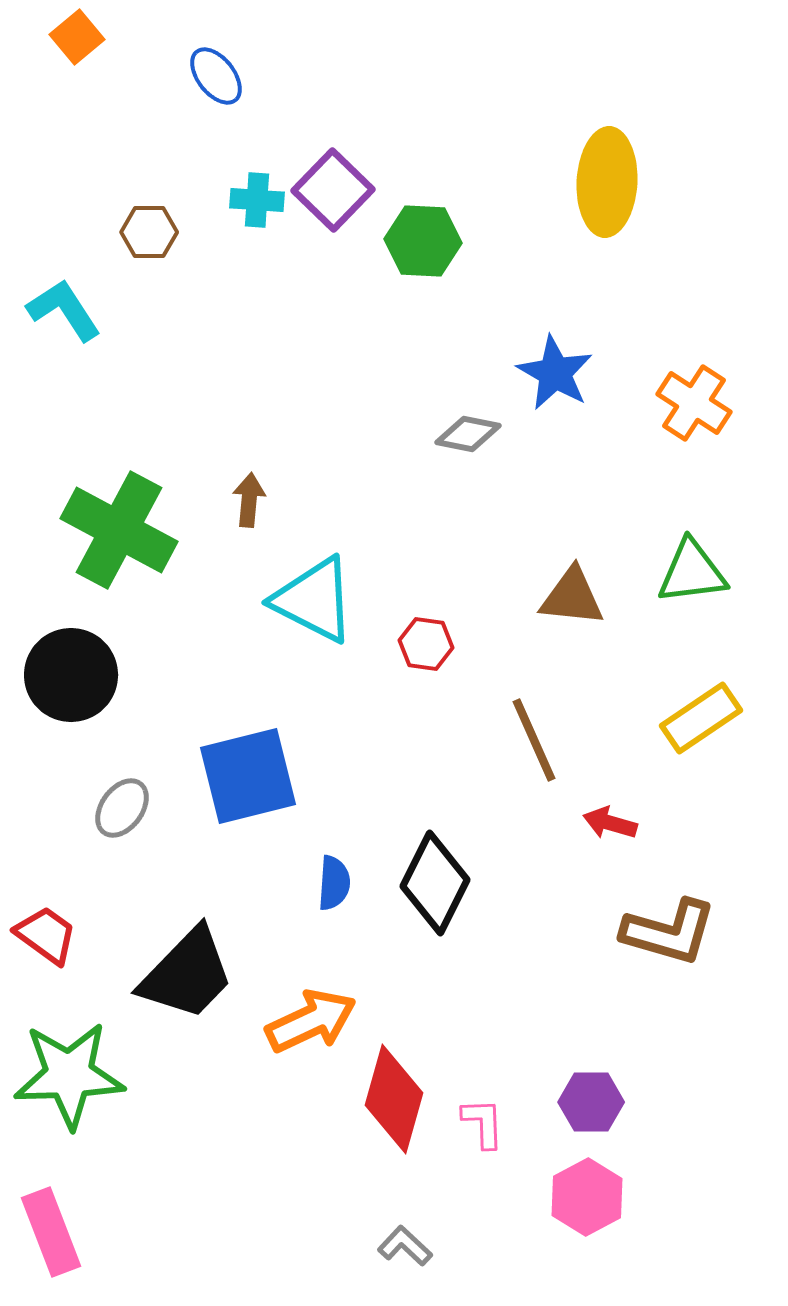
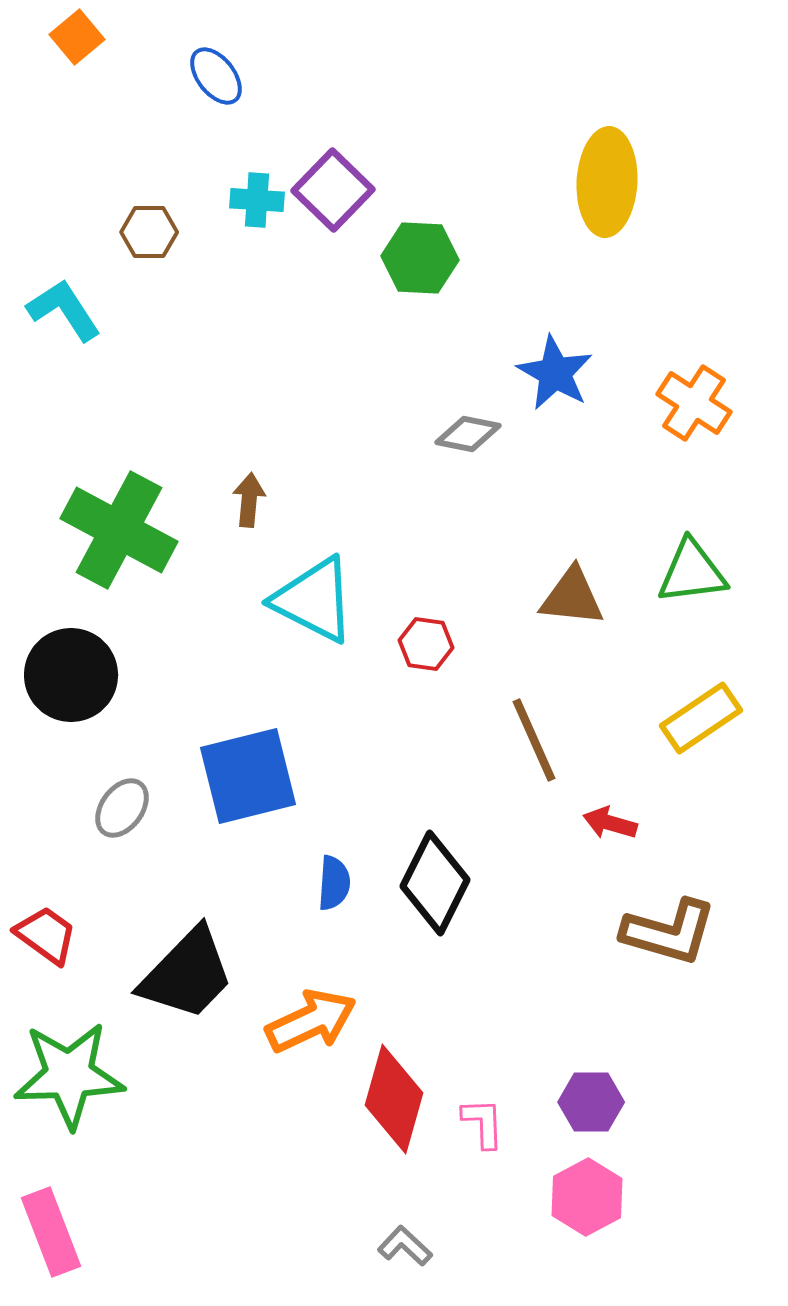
green hexagon: moved 3 px left, 17 px down
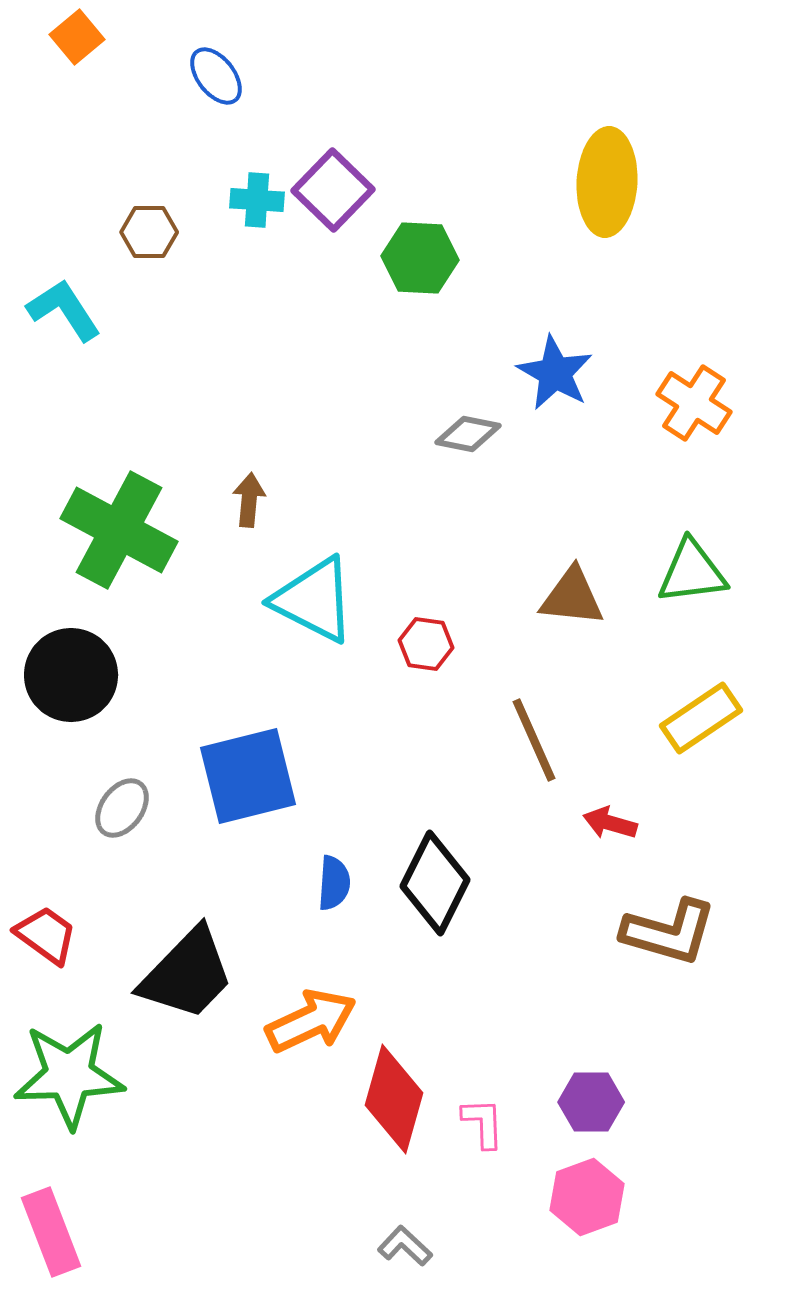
pink hexagon: rotated 8 degrees clockwise
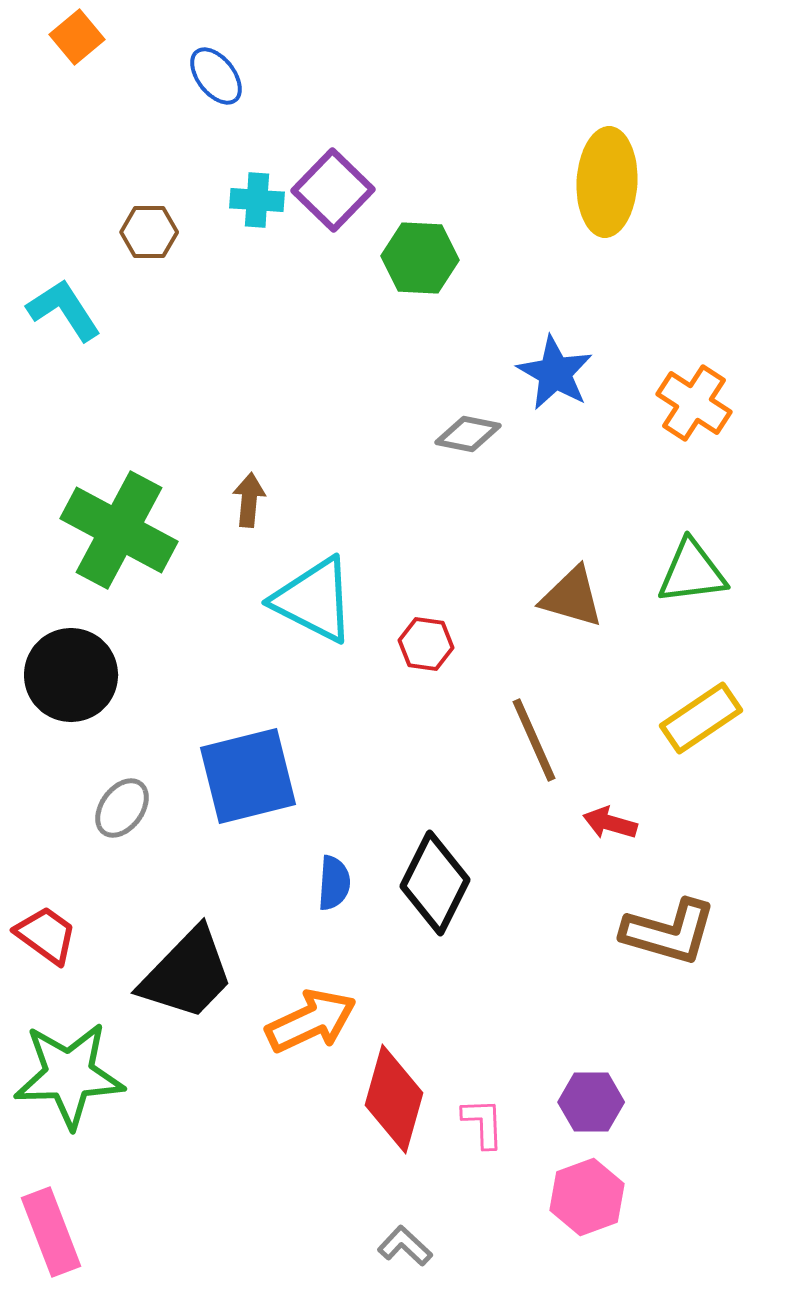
brown triangle: rotated 10 degrees clockwise
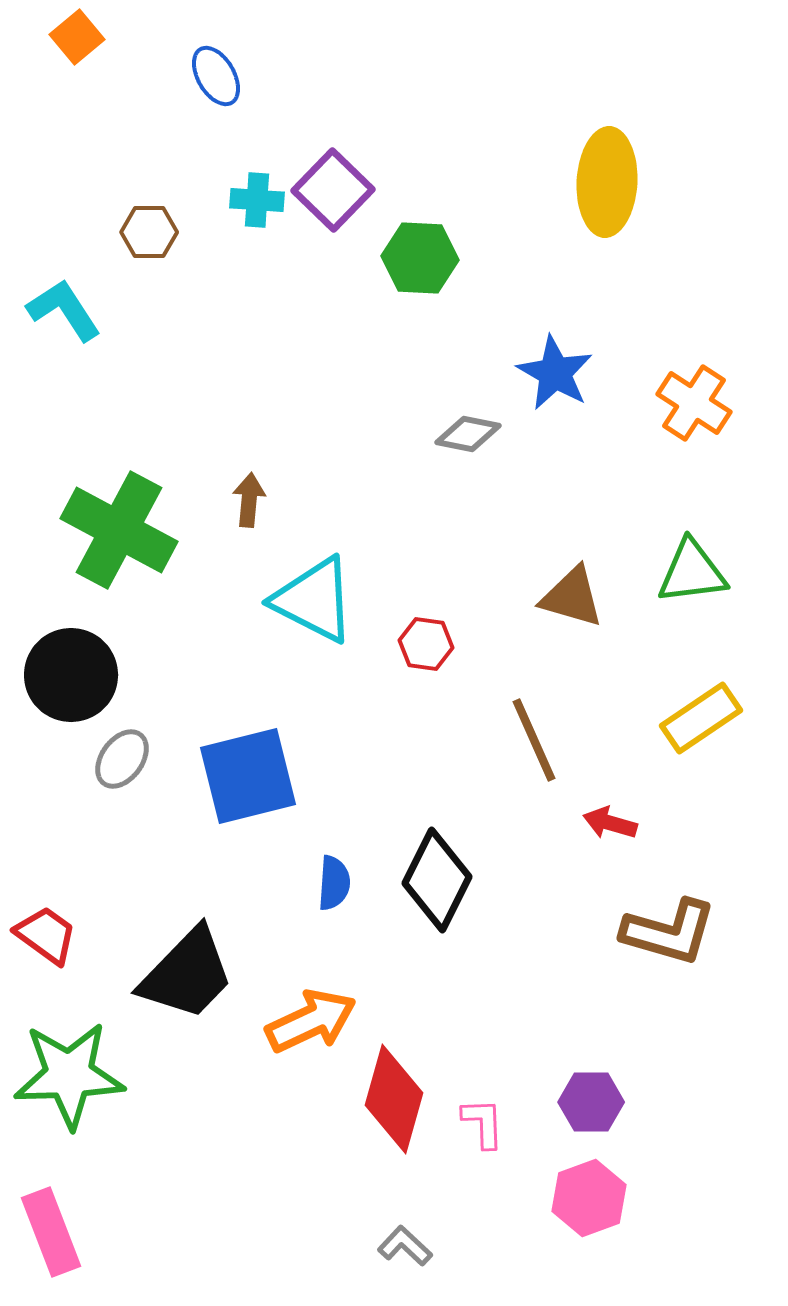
blue ellipse: rotated 8 degrees clockwise
gray ellipse: moved 49 px up
black diamond: moved 2 px right, 3 px up
pink hexagon: moved 2 px right, 1 px down
